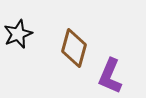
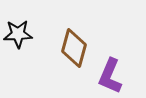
black star: rotated 20 degrees clockwise
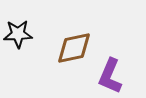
brown diamond: rotated 63 degrees clockwise
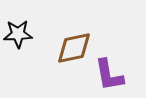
purple L-shape: moved 1 px left, 1 px up; rotated 33 degrees counterclockwise
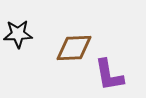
brown diamond: rotated 9 degrees clockwise
